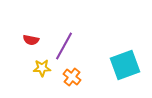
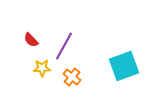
red semicircle: rotated 35 degrees clockwise
cyan square: moved 1 px left, 1 px down
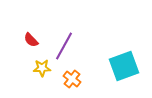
orange cross: moved 2 px down
